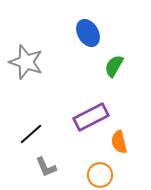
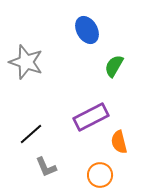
blue ellipse: moved 1 px left, 3 px up
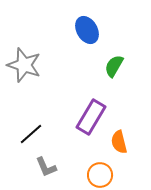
gray star: moved 2 px left, 3 px down
purple rectangle: rotated 32 degrees counterclockwise
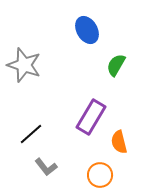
green semicircle: moved 2 px right, 1 px up
gray L-shape: rotated 15 degrees counterclockwise
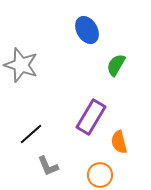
gray star: moved 3 px left
gray L-shape: moved 2 px right, 1 px up; rotated 15 degrees clockwise
